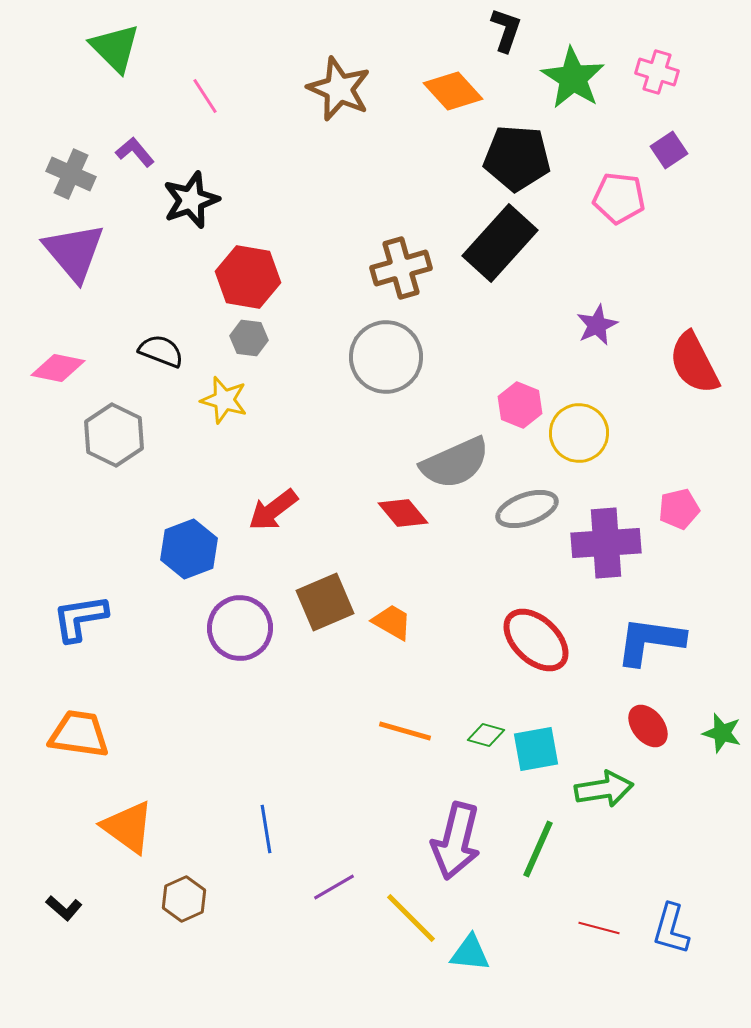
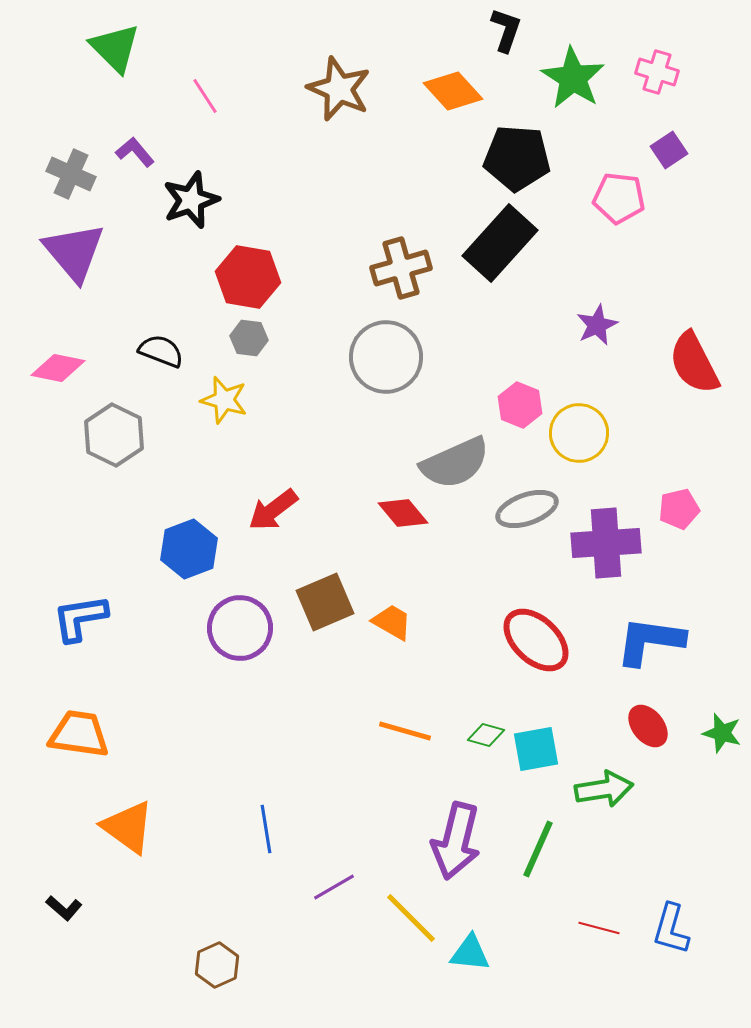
brown hexagon at (184, 899): moved 33 px right, 66 px down
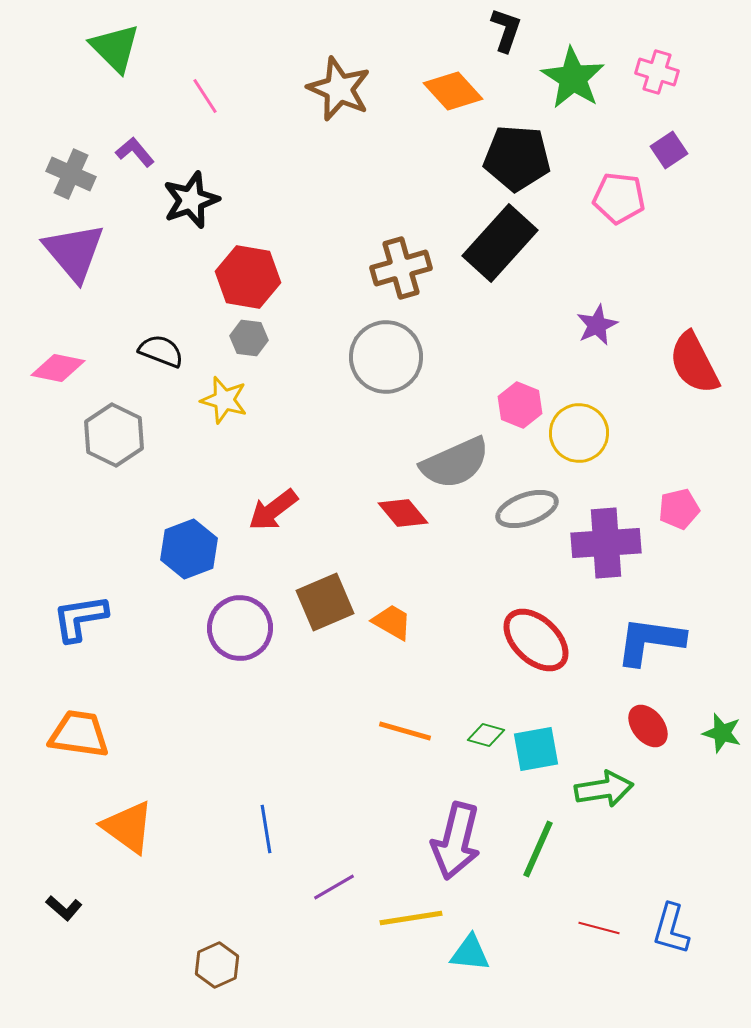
yellow line at (411, 918): rotated 54 degrees counterclockwise
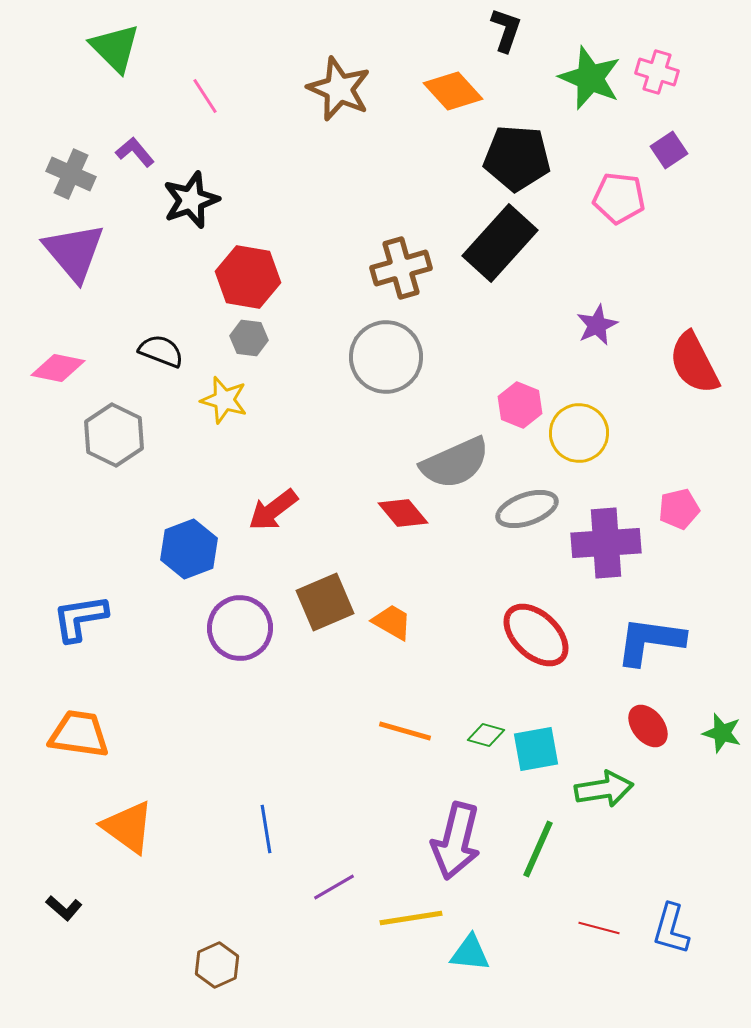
green star at (573, 78): moved 17 px right; rotated 10 degrees counterclockwise
red ellipse at (536, 640): moved 5 px up
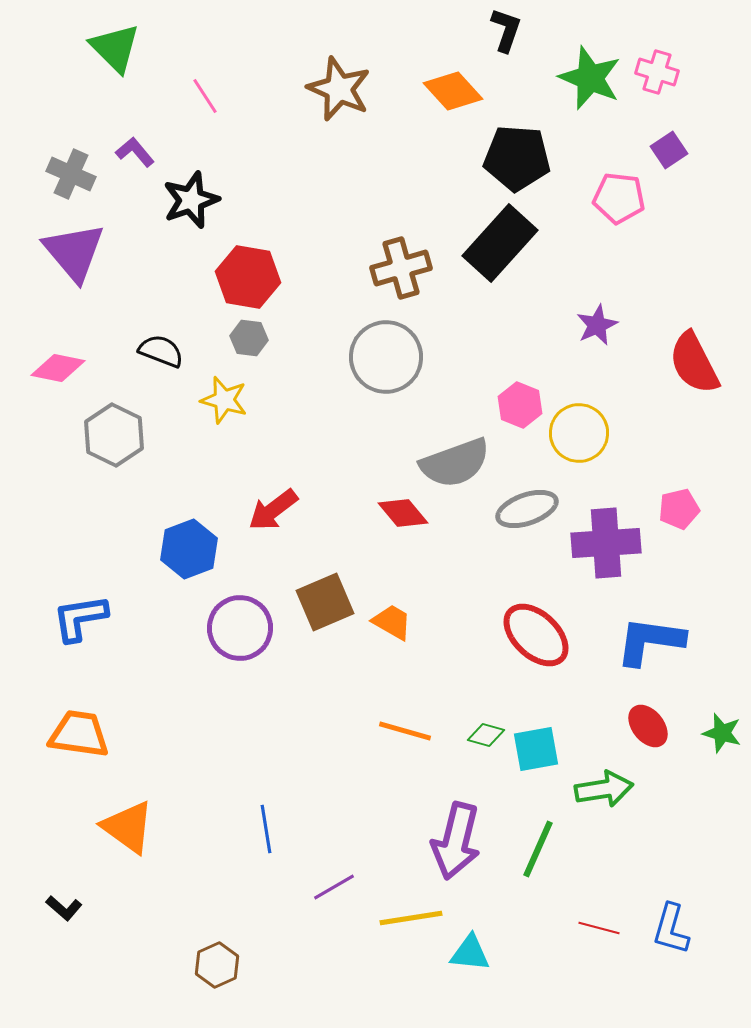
gray semicircle at (455, 463): rotated 4 degrees clockwise
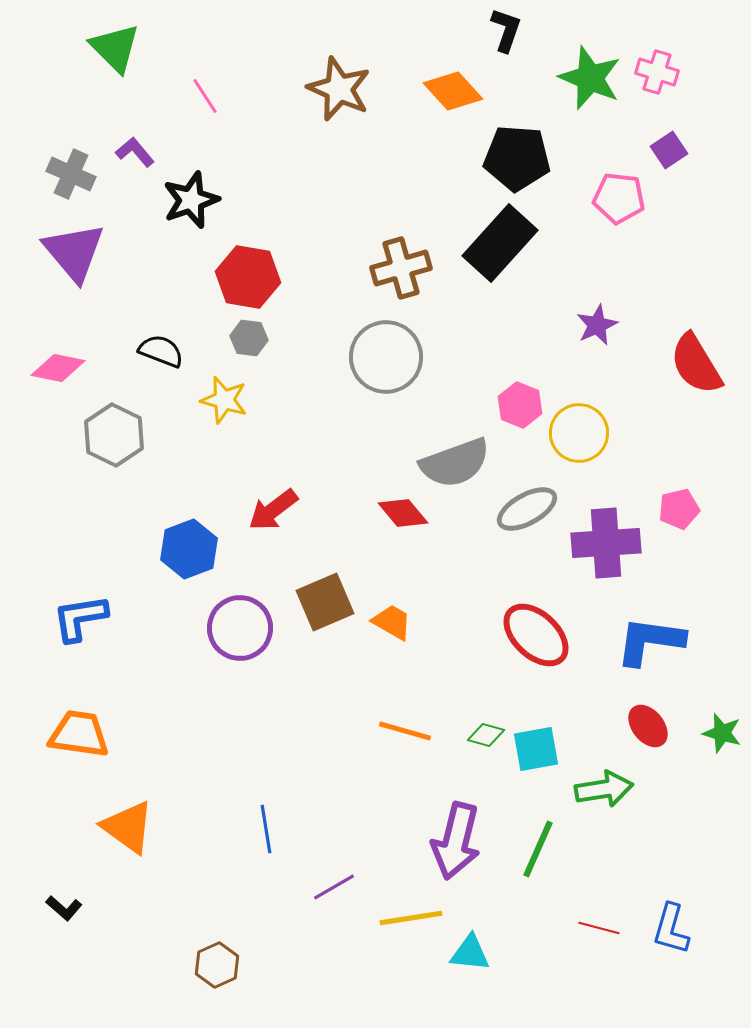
red semicircle at (694, 363): moved 2 px right, 1 px down; rotated 4 degrees counterclockwise
gray ellipse at (527, 509): rotated 10 degrees counterclockwise
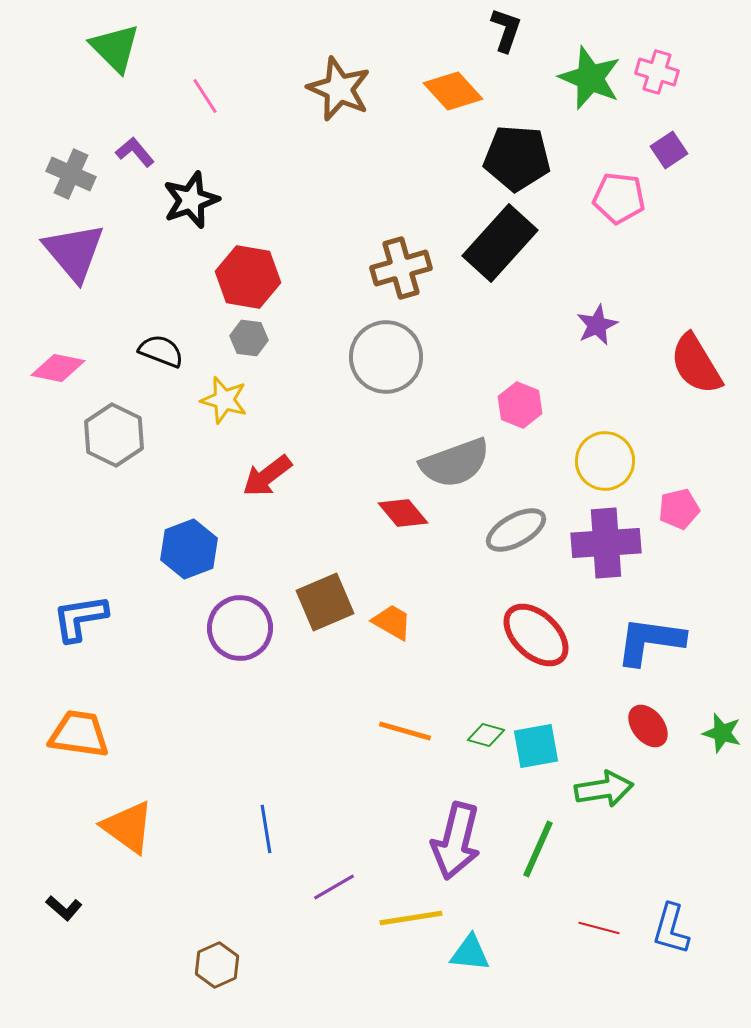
yellow circle at (579, 433): moved 26 px right, 28 px down
gray ellipse at (527, 509): moved 11 px left, 21 px down
red arrow at (273, 510): moved 6 px left, 34 px up
cyan square at (536, 749): moved 3 px up
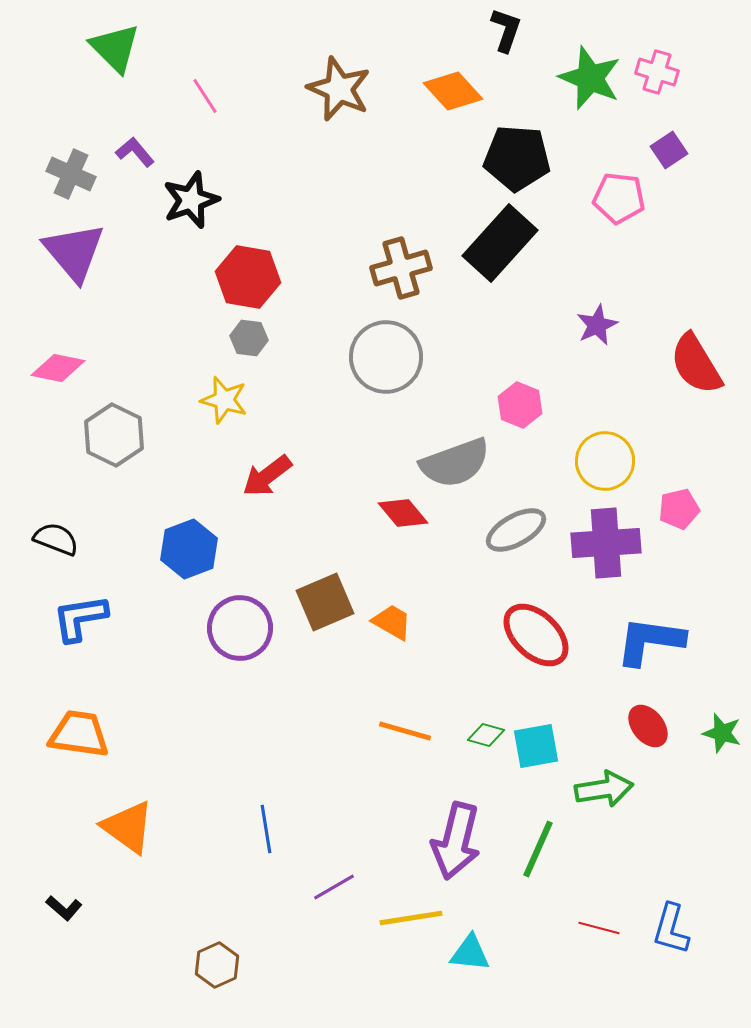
black semicircle at (161, 351): moved 105 px left, 188 px down
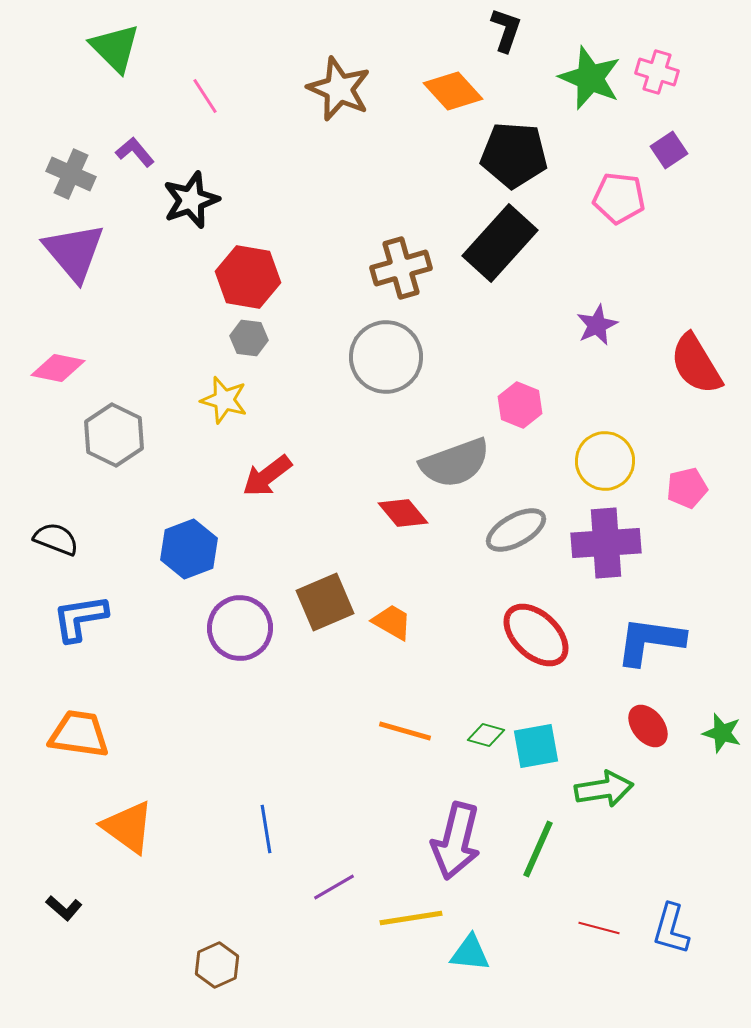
black pentagon at (517, 158): moved 3 px left, 3 px up
pink pentagon at (679, 509): moved 8 px right, 21 px up
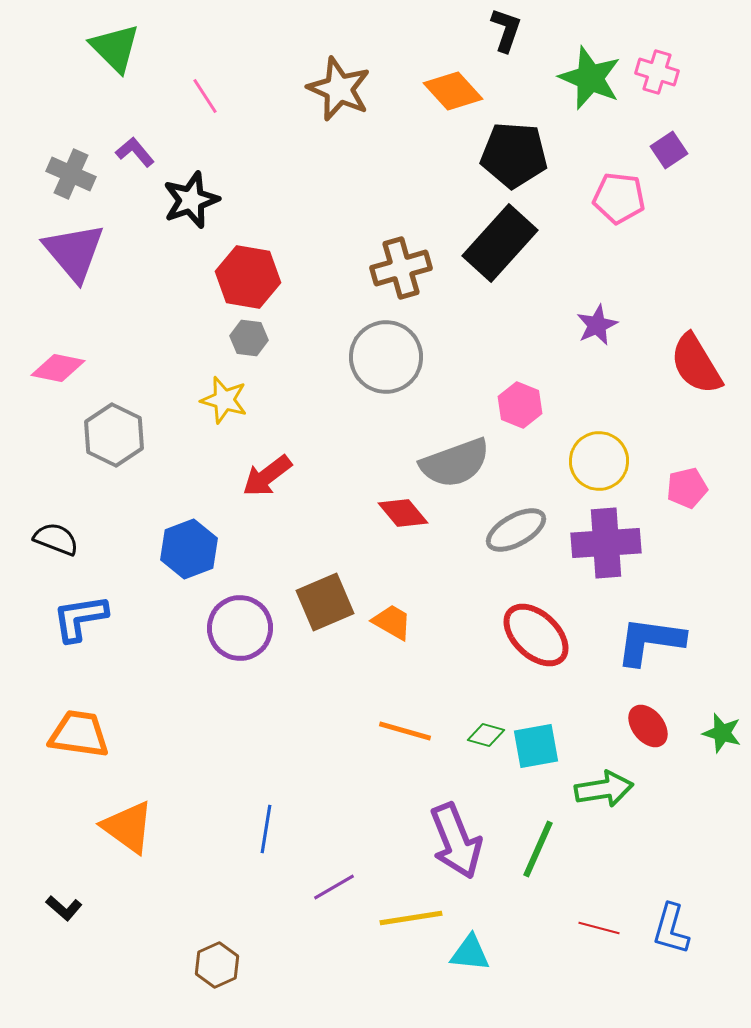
yellow circle at (605, 461): moved 6 px left
blue line at (266, 829): rotated 18 degrees clockwise
purple arrow at (456, 841): rotated 36 degrees counterclockwise
